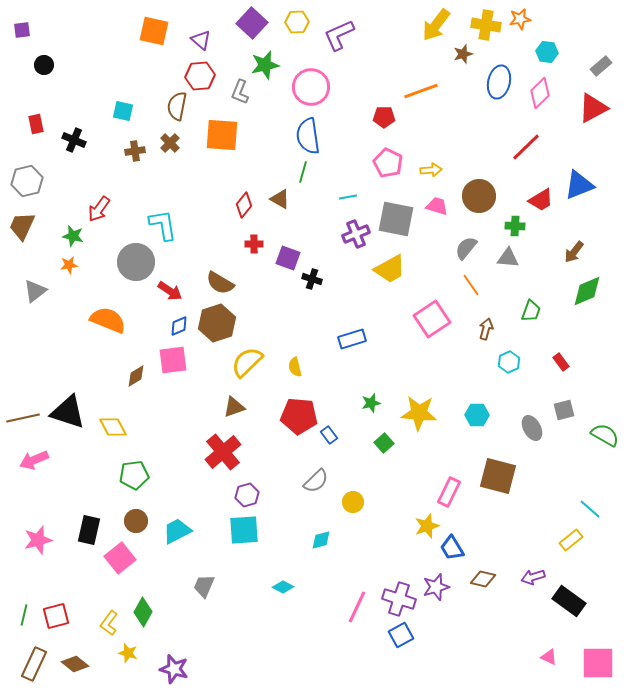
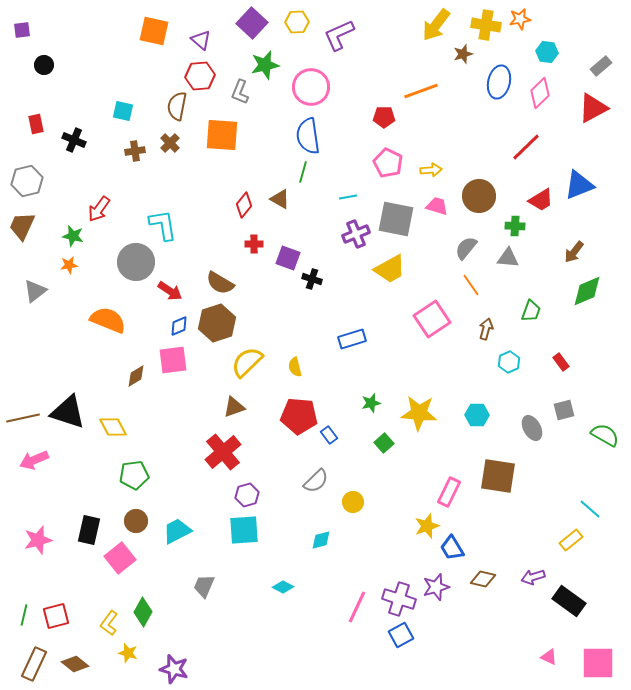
brown square at (498, 476): rotated 6 degrees counterclockwise
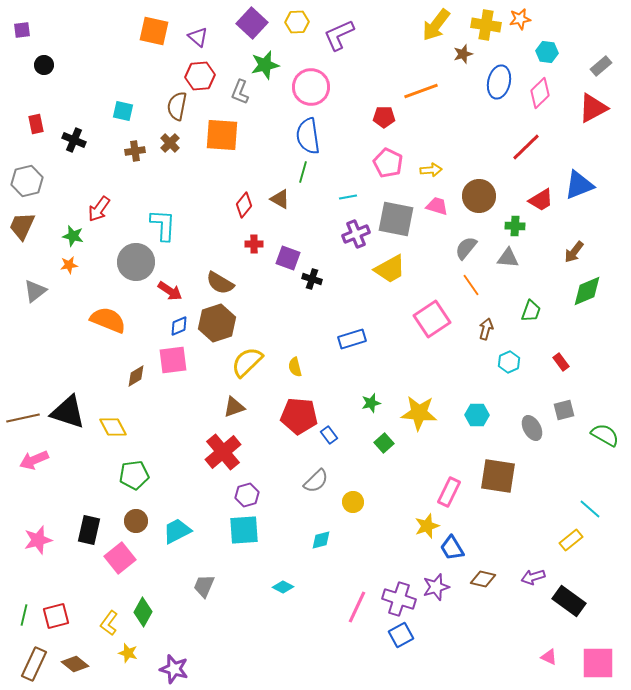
purple triangle at (201, 40): moved 3 px left, 3 px up
cyan L-shape at (163, 225): rotated 12 degrees clockwise
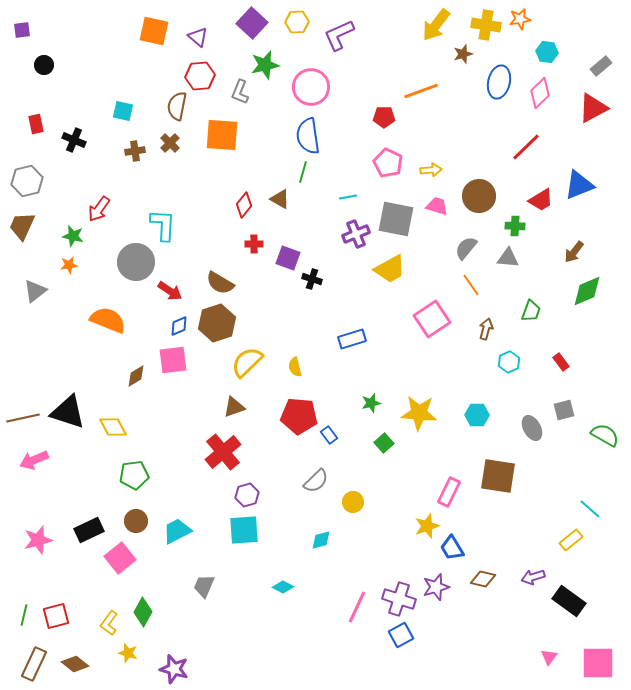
black rectangle at (89, 530): rotated 52 degrees clockwise
pink triangle at (549, 657): rotated 42 degrees clockwise
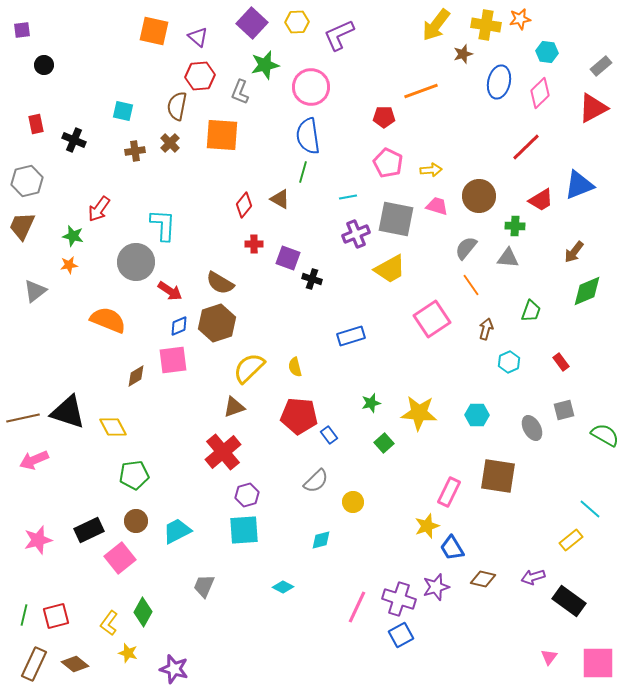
blue rectangle at (352, 339): moved 1 px left, 3 px up
yellow semicircle at (247, 362): moved 2 px right, 6 px down
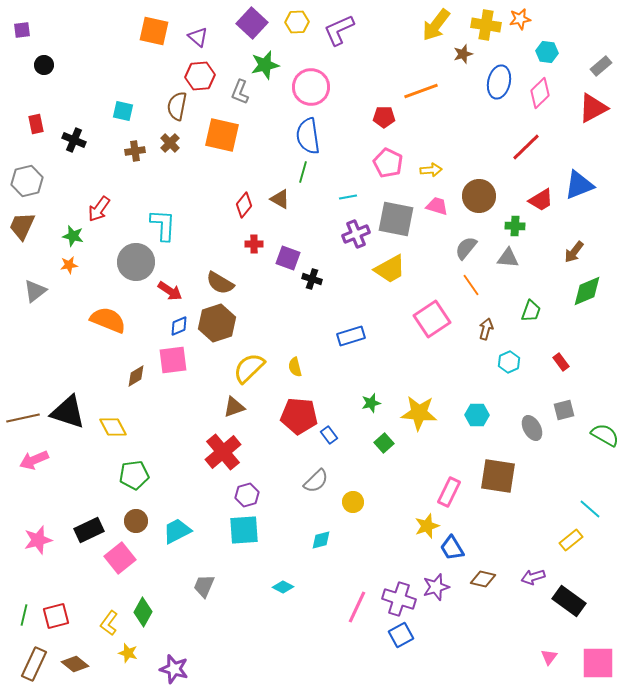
purple L-shape at (339, 35): moved 5 px up
orange square at (222, 135): rotated 9 degrees clockwise
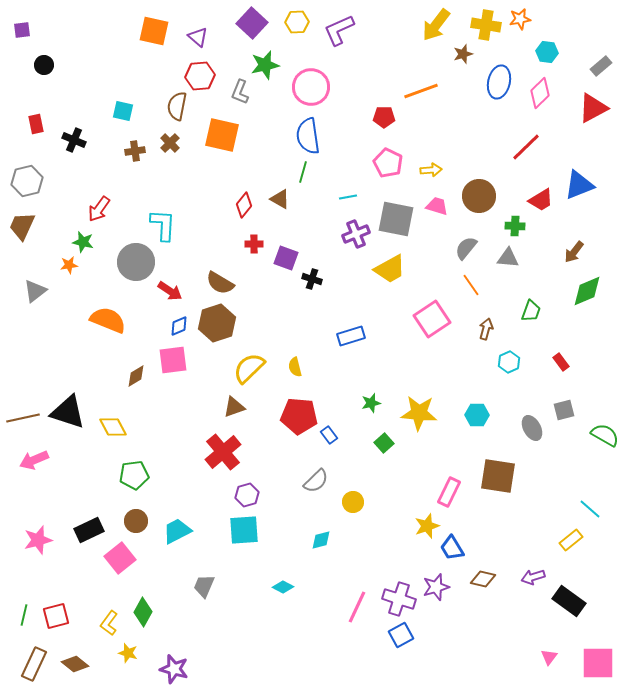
green star at (73, 236): moved 10 px right, 6 px down
purple square at (288, 258): moved 2 px left
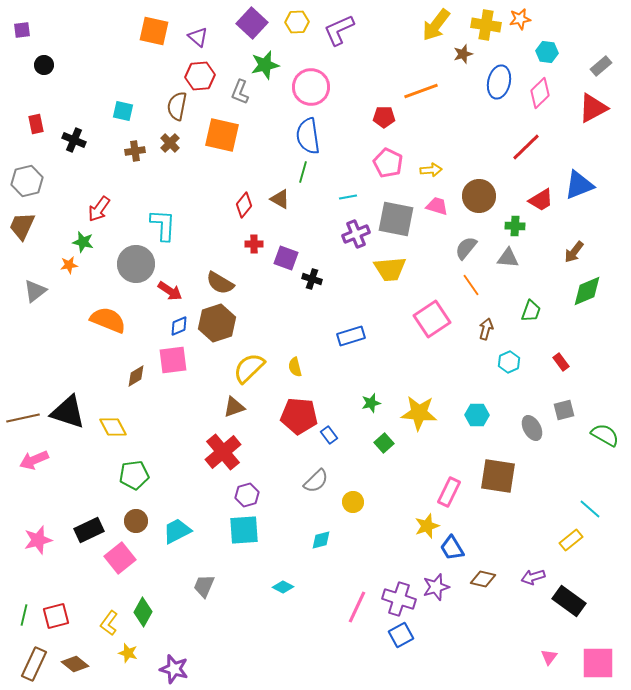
gray circle at (136, 262): moved 2 px down
yellow trapezoid at (390, 269): rotated 24 degrees clockwise
